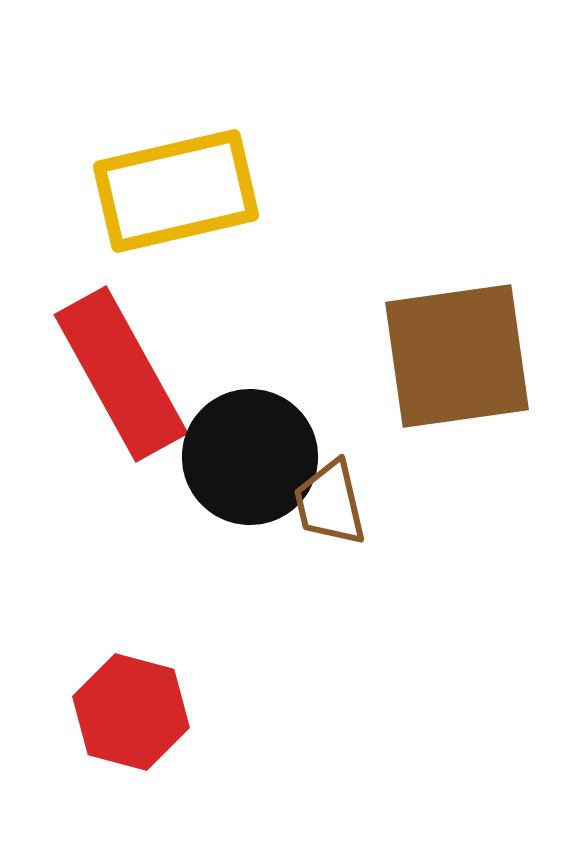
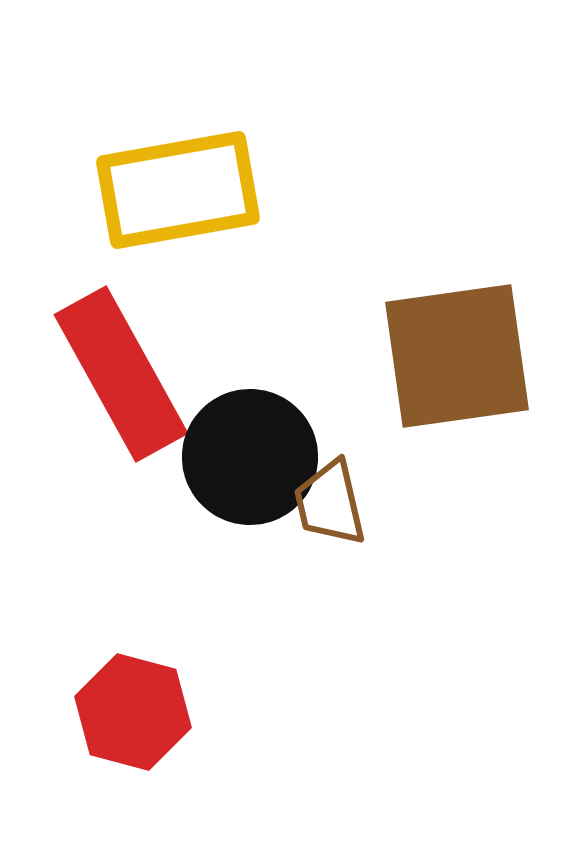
yellow rectangle: moved 2 px right, 1 px up; rotated 3 degrees clockwise
red hexagon: moved 2 px right
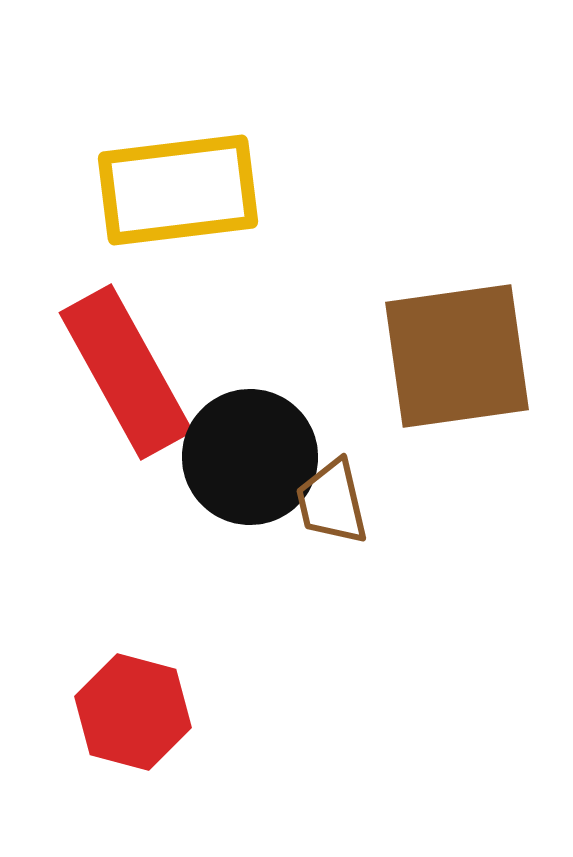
yellow rectangle: rotated 3 degrees clockwise
red rectangle: moved 5 px right, 2 px up
brown trapezoid: moved 2 px right, 1 px up
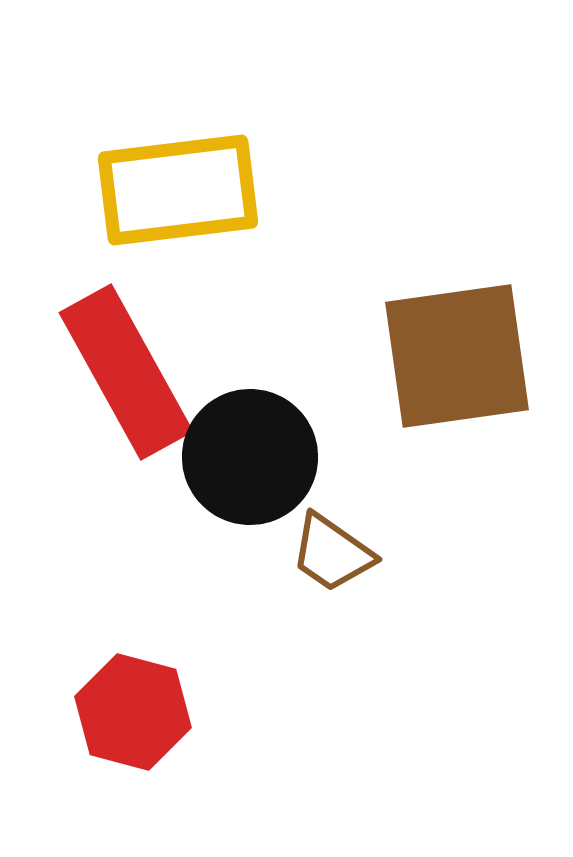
brown trapezoid: moved 51 px down; rotated 42 degrees counterclockwise
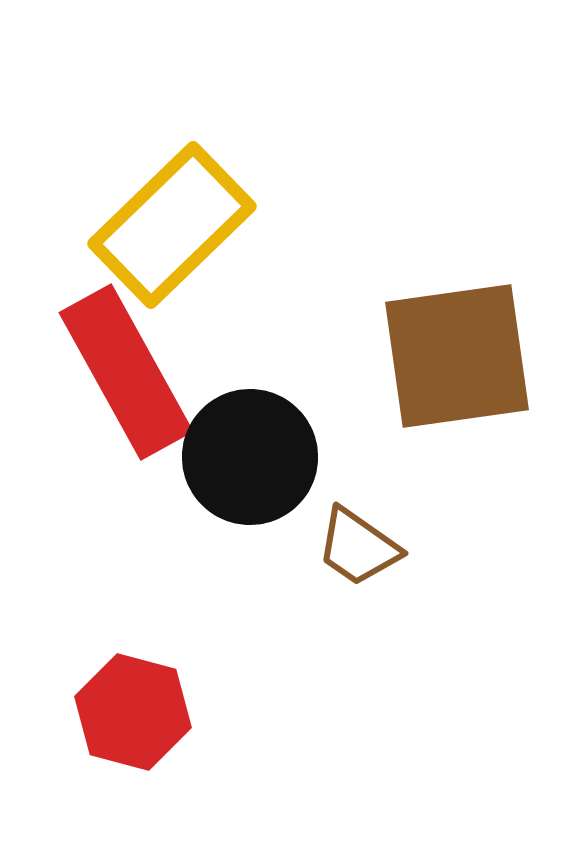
yellow rectangle: moved 6 px left, 35 px down; rotated 37 degrees counterclockwise
brown trapezoid: moved 26 px right, 6 px up
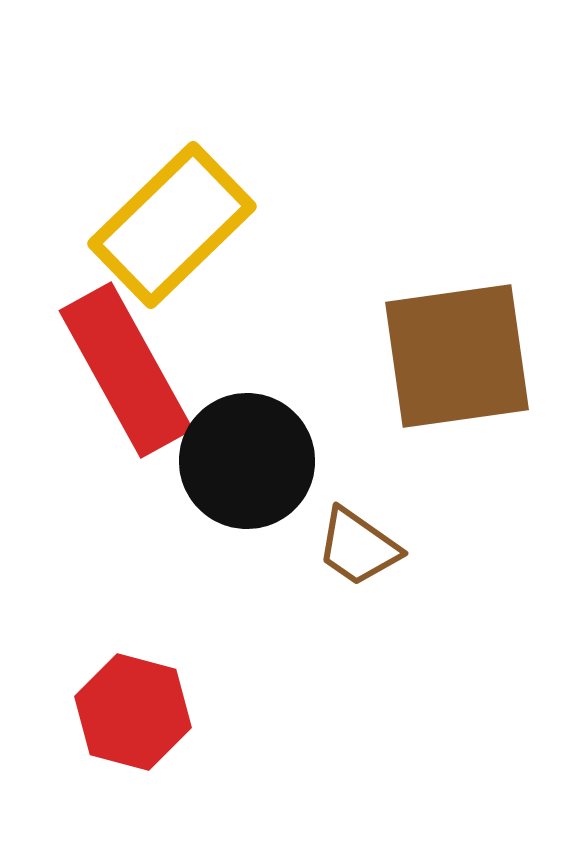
red rectangle: moved 2 px up
black circle: moved 3 px left, 4 px down
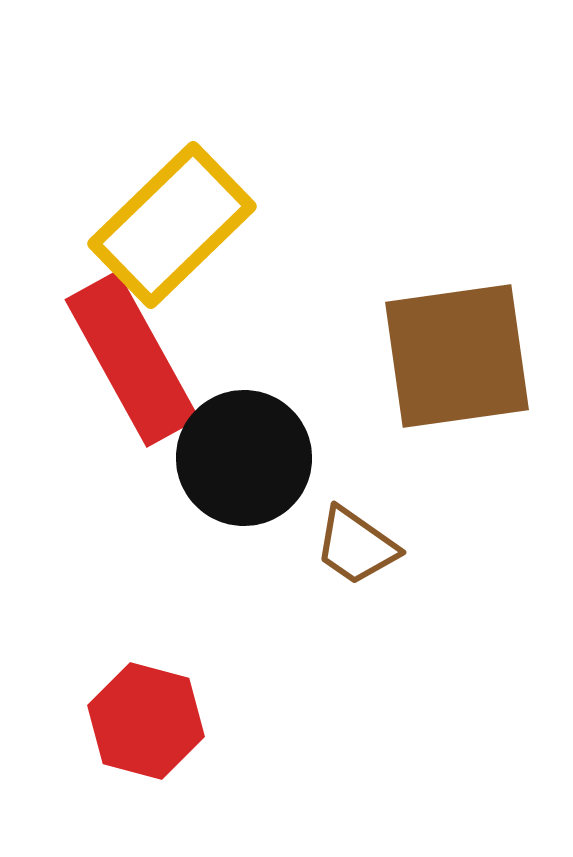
red rectangle: moved 6 px right, 11 px up
black circle: moved 3 px left, 3 px up
brown trapezoid: moved 2 px left, 1 px up
red hexagon: moved 13 px right, 9 px down
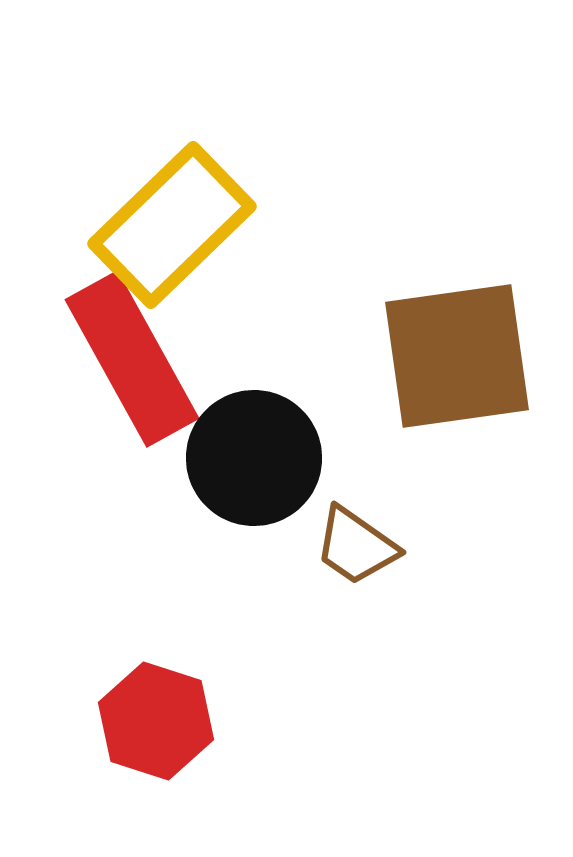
black circle: moved 10 px right
red hexagon: moved 10 px right; rotated 3 degrees clockwise
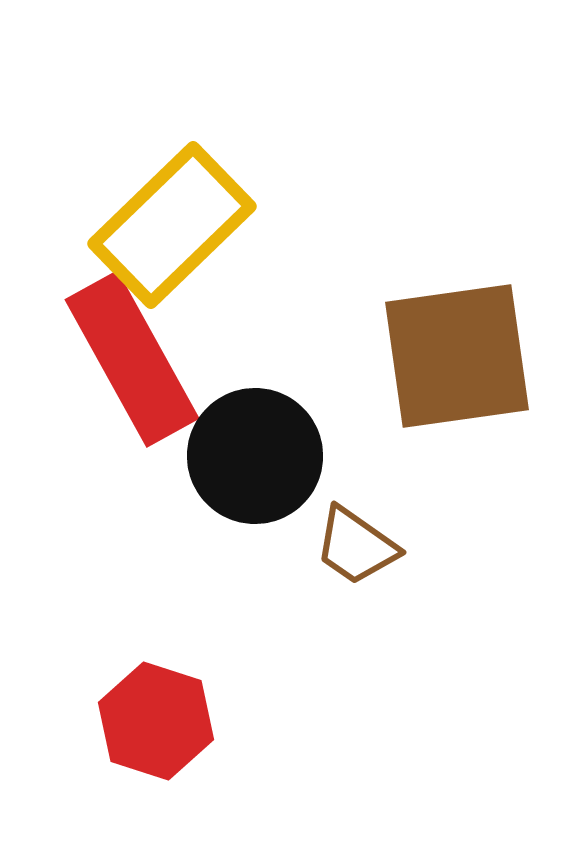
black circle: moved 1 px right, 2 px up
